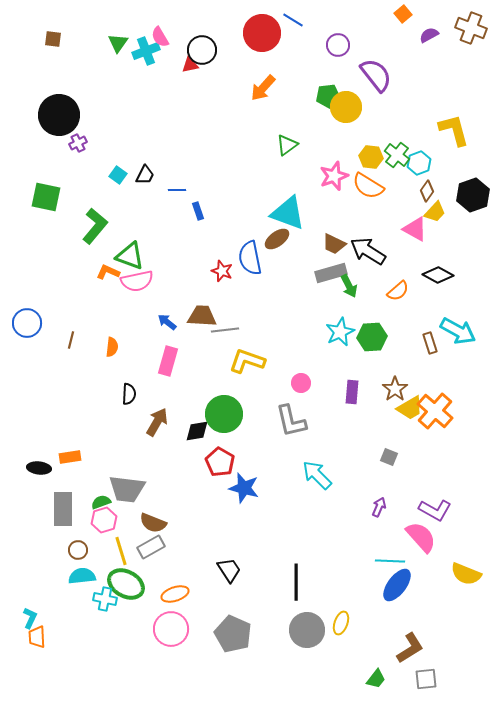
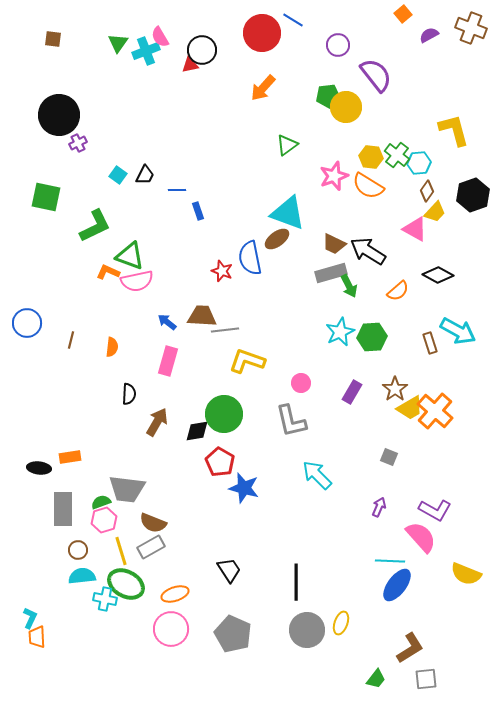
cyan hexagon at (419, 163): rotated 15 degrees clockwise
green L-shape at (95, 226): rotated 24 degrees clockwise
purple rectangle at (352, 392): rotated 25 degrees clockwise
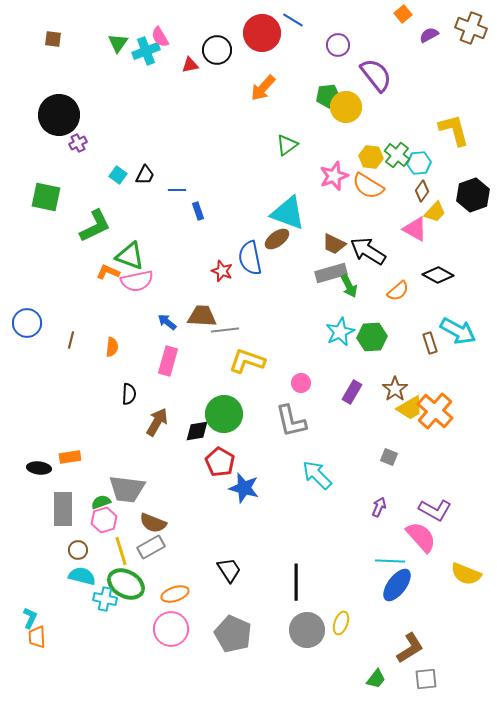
black circle at (202, 50): moved 15 px right
brown diamond at (427, 191): moved 5 px left
cyan semicircle at (82, 576): rotated 20 degrees clockwise
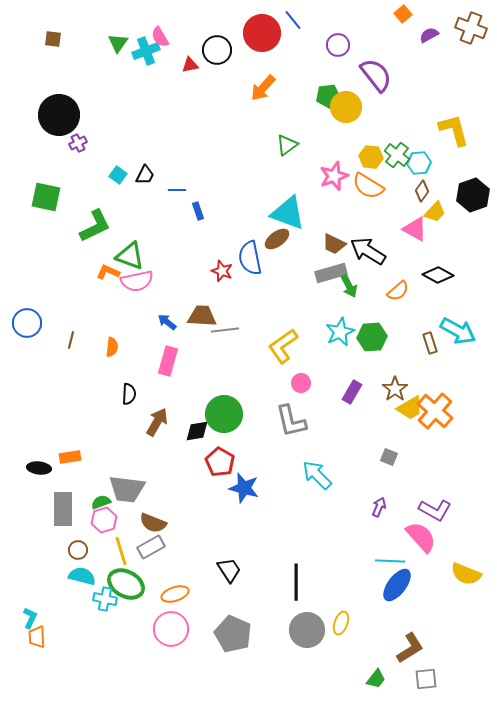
blue line at (293, 20): rotated 20 degrees clockwise
yellow L-shape at (247, 361): moved 36 px right, 15 px up; rotated 54 degrees counterclockwise
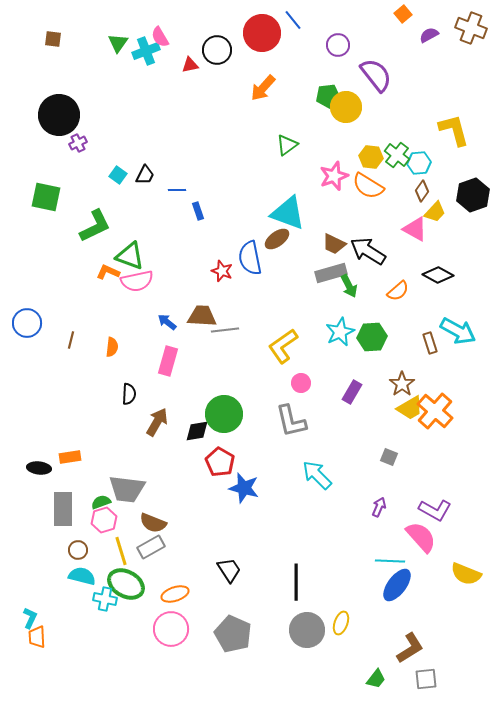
brown star at (395, 389): moved 7 px right, 5 px up
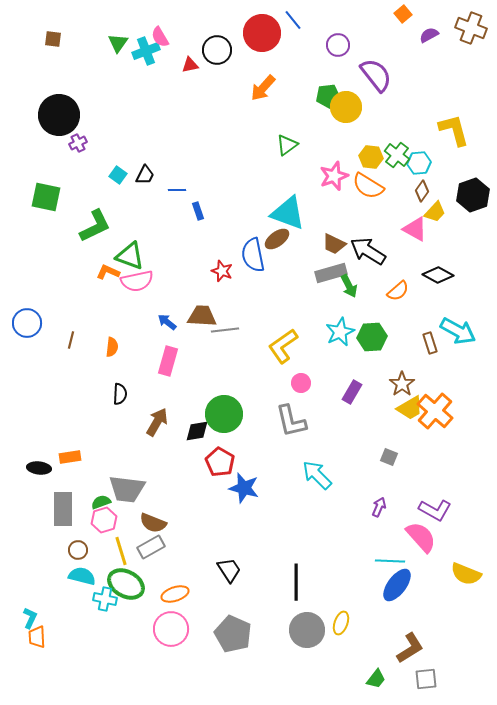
blue semicircle at (250, 258): moved 3 px right, 3 px up
black semicircle at (129, 394): moved 9 px left
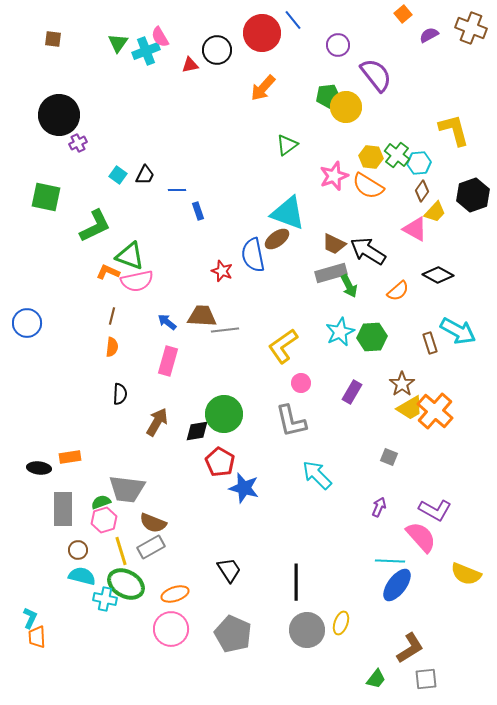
brown line at (71, 340): moved 41 px right, 24 px up
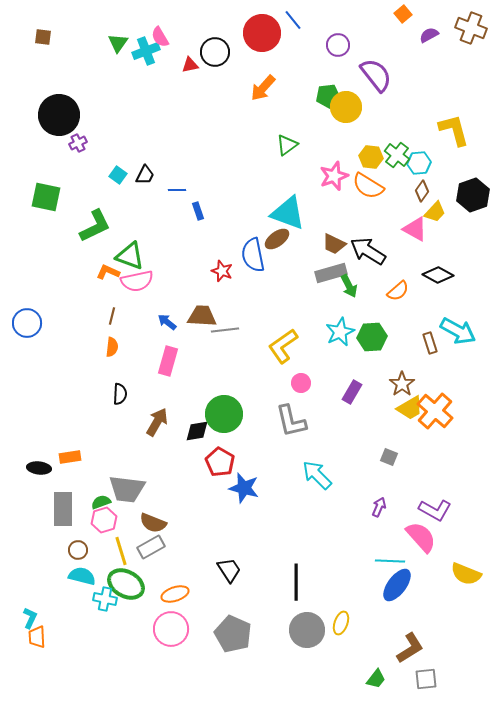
brown square at (53, 39): moved 10 px left, 2 px up
black circle at (217, 50): moved 2 px left, 2 px down
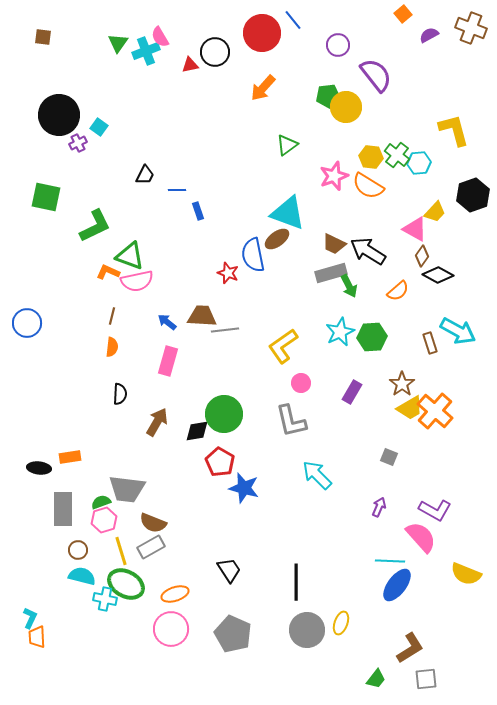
cyan square at (118, 175): moved 19 px left, 48 px up
brown diamond at (422, 191): moved 65 px down
red star at (222, 271): moved 6 px right, 2 px down
